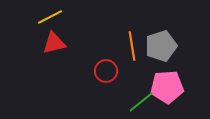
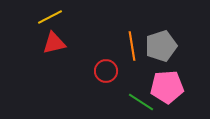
green line: rotated 72 degrees clockwise
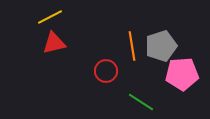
pink pentagon: moved 15 px right, 13 px up
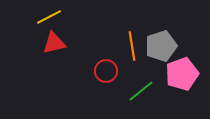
yellow line: moved 1 px left
pink pentagon: rotated 16 degrees counterclockwise
green line: moved 11 px up; rotated 72 degrees counterclockwise
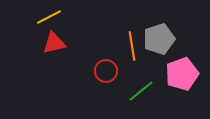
gray pentagon: moved 2 px left, 7 px up
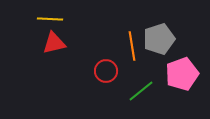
yellow line: moved 1 px right, 2 px down; rotated 30 degrees clockwise
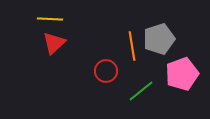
red triangle: rotated 30 degrees counterclockwise
